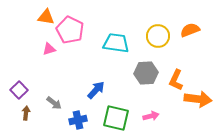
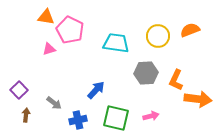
brown arrow: moved 2 px down
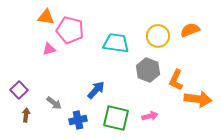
pink pentagon: rotated 12 degrees counterclockwise
gray hexagon: moved 2 px right, 3 px up; rotated 25 degrees clockwise
pink arrow: moved 1 px left
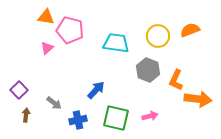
pink triangle: moved 2 px left, 1 px up; rotated 24 degrees counterclockwise
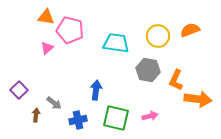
gray hexagon: rotated 10 degrees counterclockwise
blue arrow: rotated 36 degrees counterclockwise
brown arrow: moved 10 px right
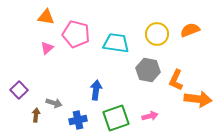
pink pentagon: moved 6 px right, 4 px down
yellow circle: moved 1 px left, 2 px up
gray arrow: rotated 21 degrees counterclockwise
green square: rotated 32 degrees counterclockwise
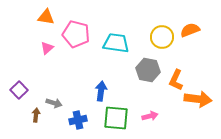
yellow circle: moved 5 px right, 3 px down
blue arrow: moved 5 px right, 1 px down
green square: rotated 24 degrees clockwise
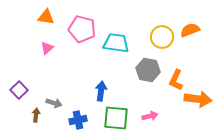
pink pentagon: moved 6 px right, 5 px up
